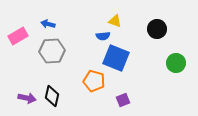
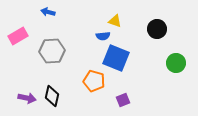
blue arrow: moved 12 px up
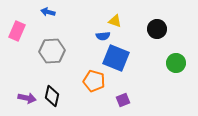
pink rectangle: moved 1 px left, 5 px up; rotated 36 degrees counterclockwise
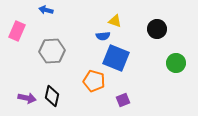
blue arrow: moved 2 px left, 2 px up
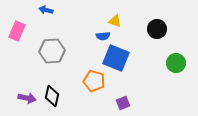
purple square: moved 3 px down
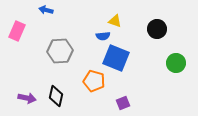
gray hexagon: moved 8 px right
black diamond: moved 4 px right
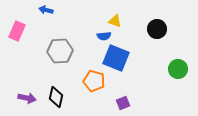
blue semicircle: moved 1 px right
green circle: moved 2 px right, 6 px down
black diamond: moved 1 px down
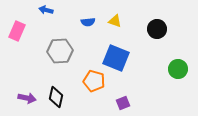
blue semicircle: moved 16 px left, 14 px up
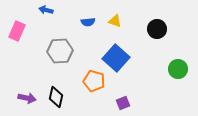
blue square: rotated 20 degrees clockwise
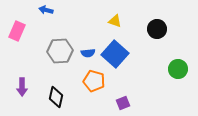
blue semicircle: moved 31 px down
blue square: moved 1 px left, 4 px up
purple arrow: moved 5 px left, 11 px up; rotated 78 degrees clockwise
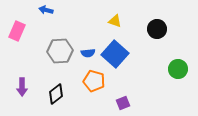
black diamond: moved 3 px up; rotated 40 degrees clockwise
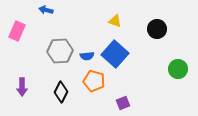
blue semicircle: moved 1 px left, 3 px down
black diamond: moved 5 px right, 2 px up; rotated 25 degrees counterclockwise
